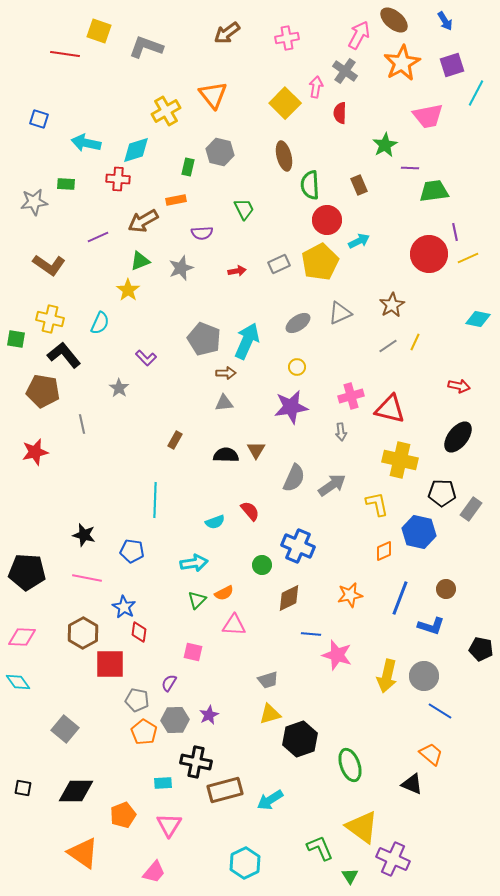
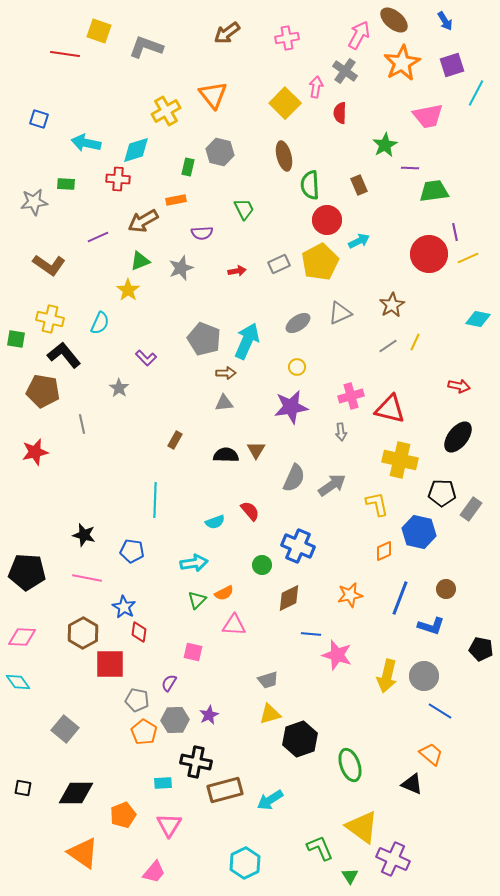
black diamond at (76, 791): moved 2 px down
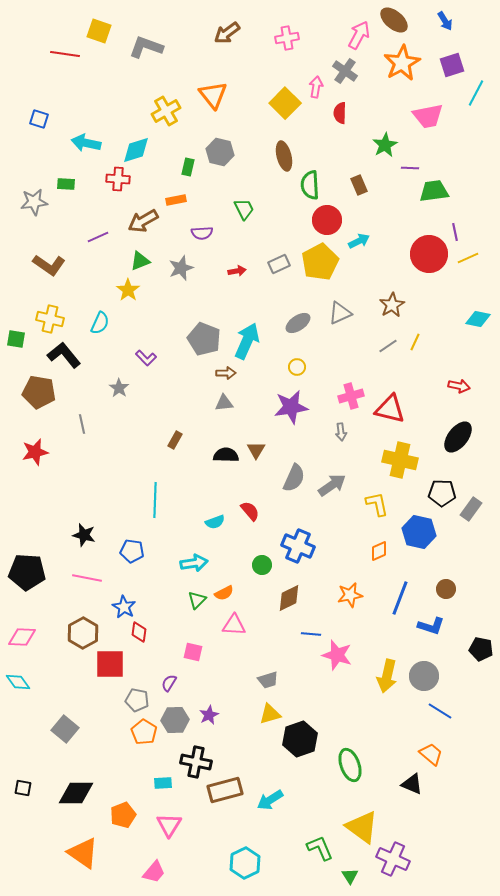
brown pentagon at (43, 391): moved 4 px left, 1 px down
orange diamond at (384, 551): moved 5 px left
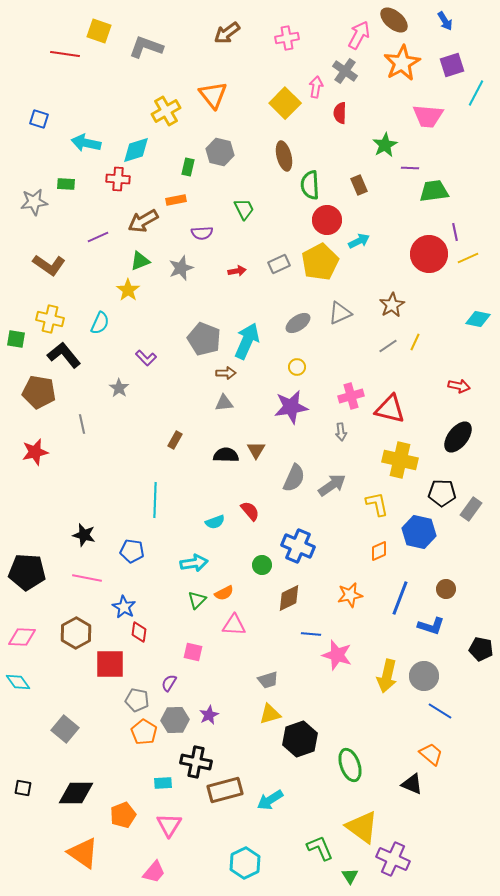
pink trapezoid at (428, 116): rotated 16 degrees clockwise
brown hexagon at (83, 633): moved 7 px left
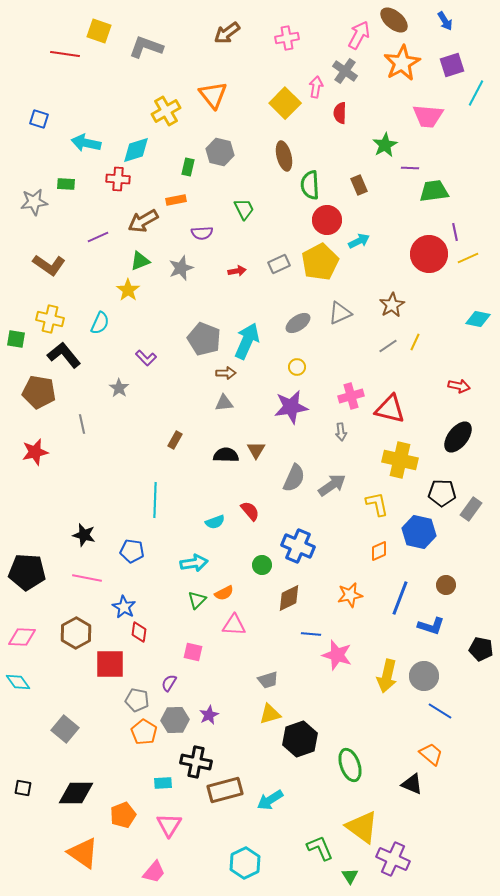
brown circle at (446, 589): moved 4 px up
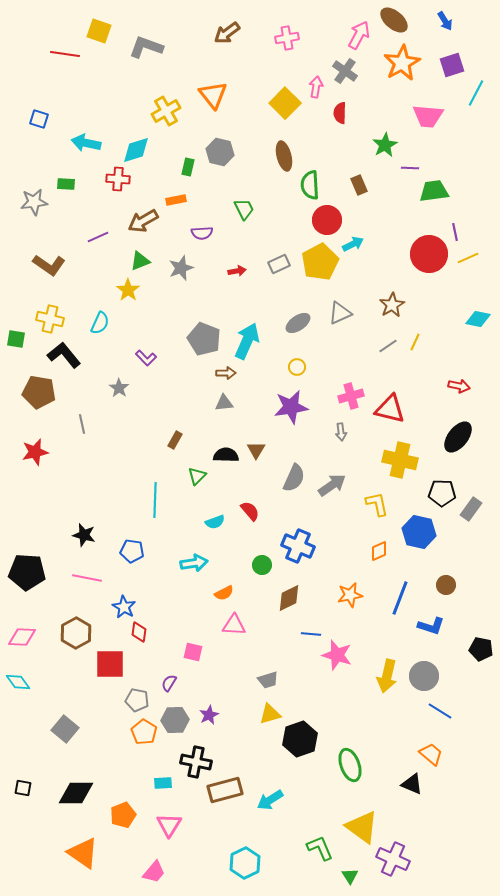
cyan arrow at (359, 241): moved 6 px left, 3 px down
green triangle at (197, 600): moved 124 px up
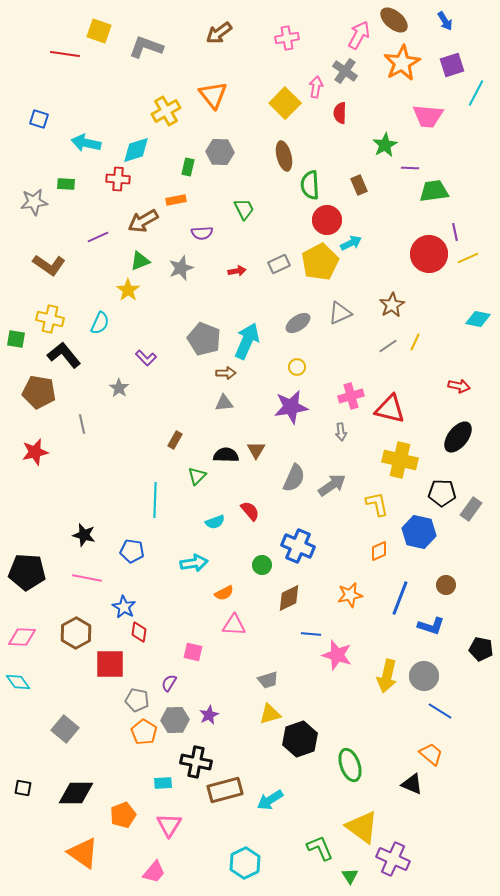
brown arrow at (227, 33): moved 8 px left
gray hexagon at (220, 152): rotated 12 degrees counterclockwise
cyan arrow at (353, 244): moved 2 px left, 1 px up
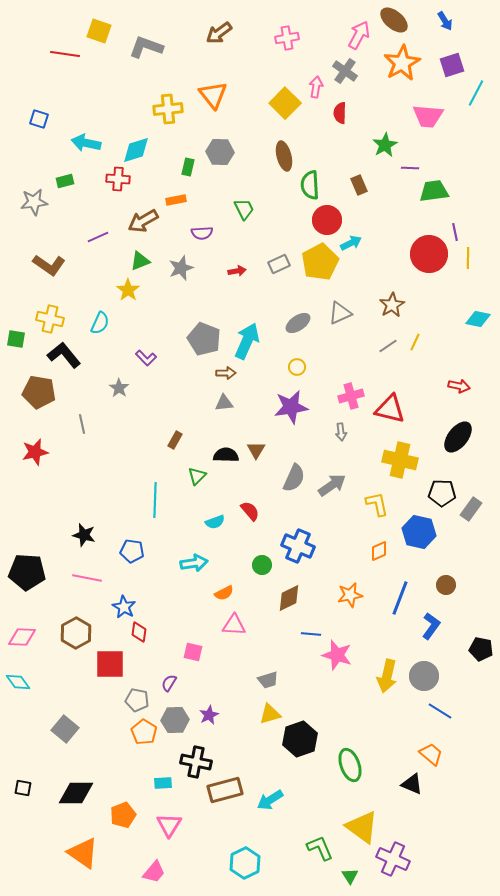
yellow cross at (166, 111): moved 2 px right, 2 px up; rotated 24 degrees clockwise
green rectangle at (66, 184): moved 1 px left, 3 px up; rotated 18 degrees counterclockwise
yellow line at (468, 258): rotated 65 degrees counterclockwise
blue L-shape at (431, 626): rotated 72 degrees counterclockwise
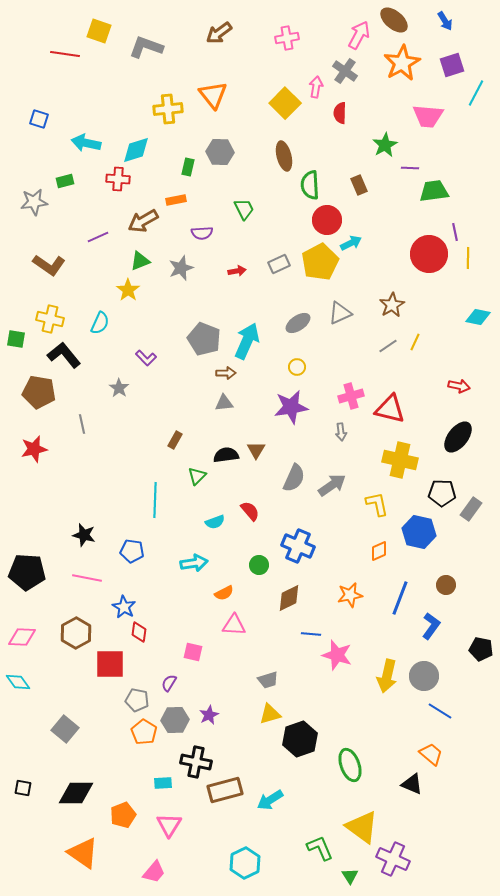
cyan diamond at (478, 319): moved 2 px up
red star at (35, 452): moved 1 px left, 3 px up
black semicircle at (226, 455): rotated 10 degrees counterclockwise
green circle at (262, 565): moved 3 px left
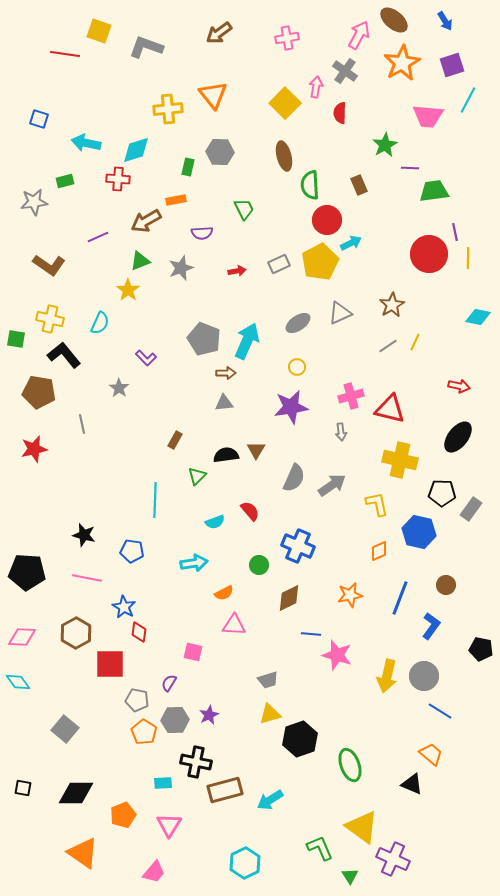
cyan line at (476, 93): moved 8 px left, 7 px down
brown arrow at (143, 221): moved 3 px right
